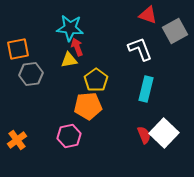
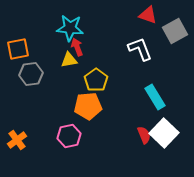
cyan rectangle: moved 9 px right, 8 px down; rotated 45 degrees counterclockwise
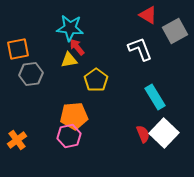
red triangle: rotated 12 degrees clockwise
red arrow: rotated 18 degrees counterclockwise
orange pentagon: moved 14 px left, 10 px down
red semicircle: moved 1 px left, 1 px up
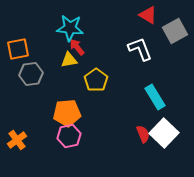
orange pentagon: moved 7 px left, 3 px up
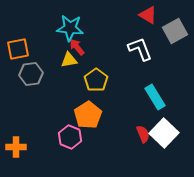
orange pentagon: moved 21 px right, 2 px down; rotated 28 degrees counterclockwise
pink hexagon: moved 1 px right, 1 px down; rotated 25 degrees counterclockwise
orange cross: moved 1 px left, 7 px down; rotated 36 degrees clockwise
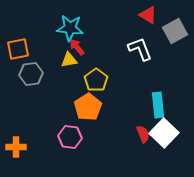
cyan rectangle: moved 3 px right, 8 px down; rotated 25 degrees clockwise
orange pentagon: moved 8 px up
pink hexagon: rotated 15 degrees counterclockwise
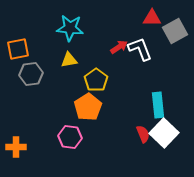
red triangle: moved 4 px right, 3 px down; rotated 30 degrees counterclockwise
red arrow: moved 42 px right; rotated 96 degrees clockwise
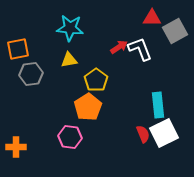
white square: rotated 20 degrees clockwise
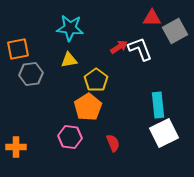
red semicircle: moved 30 px left, 9 px down
